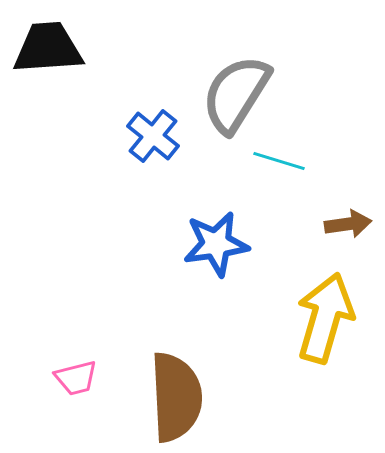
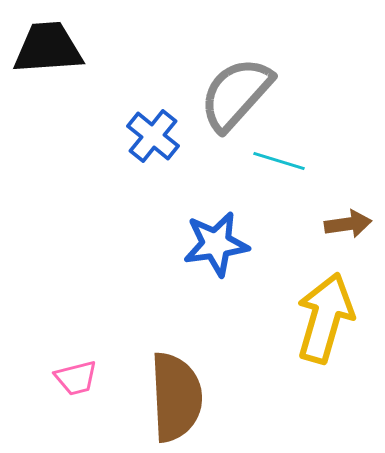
gray semicircle: rotated 10 degrees clockwise
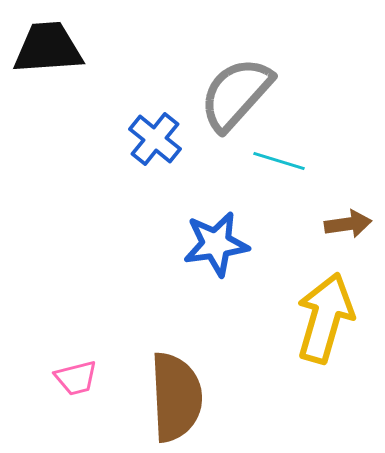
blue cross: moved 2 px right, 3 px down
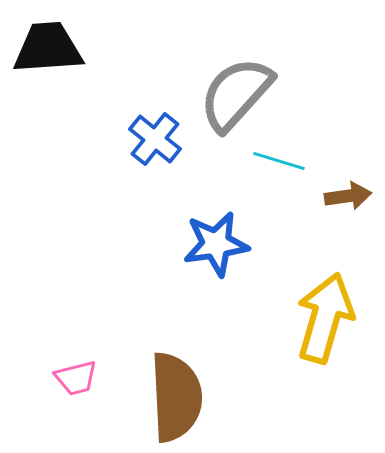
brown arrow: moved 28 px up
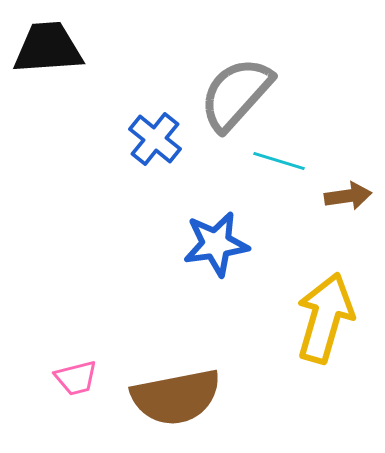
brown semicircle: rotated 82 degrees clockwise
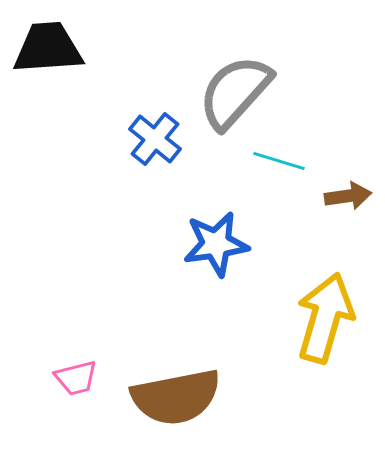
gray semicircle: moved 1 px left, 2 px up
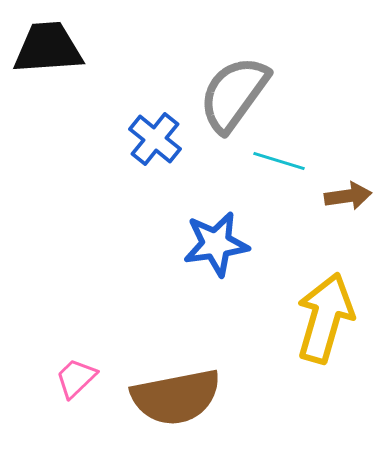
gray semicircle: moved 1 px left, 2 px down; rotated 6 degrees counterclockwise
pink trapezoid: rotated 150 degrees clockwise
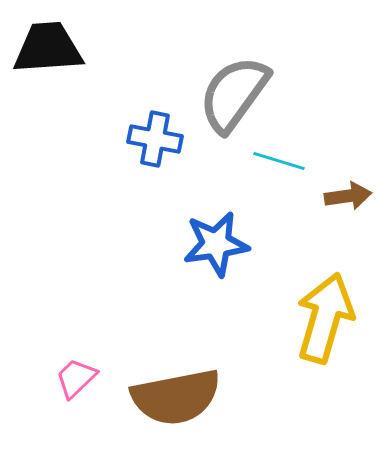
blue cross: rotated 28 degrees counterclockwise
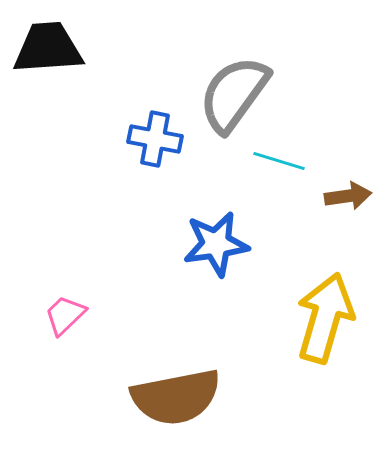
pink trapezoid: moved 11 px left, 63 px up
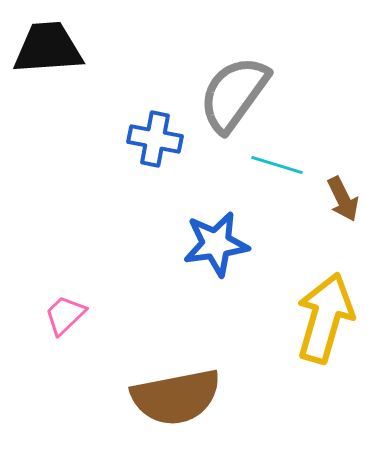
cyan line: moved 2 px left, 4 px down
brown arrow: moved 5 px left, 3 px down; rotated 72 degrees clockwise
